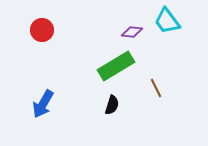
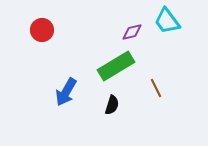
purple diamond: rotated 20 degrees counterclockwise
blue arrow: moved 23 px right, 12 px up
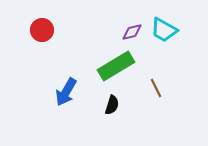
cyan trapezoid: moved 3 px left, 9 px down; rotated 24 degrees counterclockwise
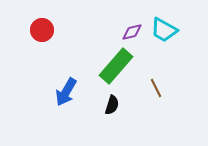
green rectangle: rotated 18 degrees counterclockwise
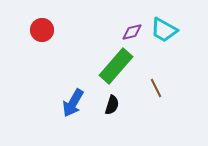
blue arrow: moved 7 px right, 11 px down
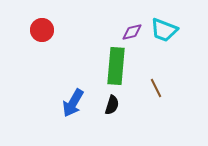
cyan trapezoid: rotated 8 degrees counterclockwise
green rectangle: rotated 36 degrees counterclockwise
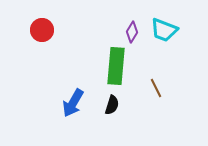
purple diamond: rotated 45 degrees counterclockwise
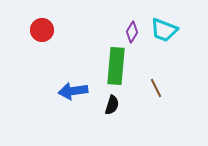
blue arrow: moved 12 px up; rotated 52 degrees clockwise
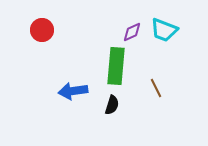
purple diamond: rotated 35 degrees clockwise
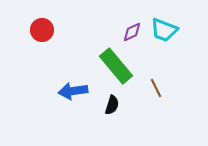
green rectangle: rotated 45 degrees counterclockwise
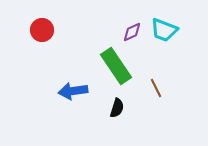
green rectangle: rotated 6 degrees clockwise
black semicircle: moved 5 px right, 3 px down
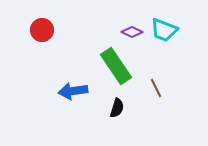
purple diamond: rotated 50 degrees clockwise
